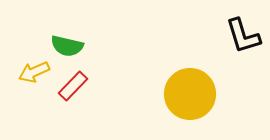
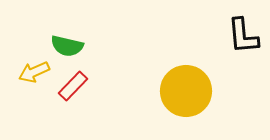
black L-shape: rotated 12 degrees clockwise
yellow circle: moved 4 px left, 3 px up
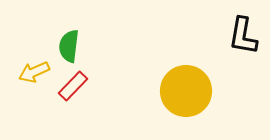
black L-shape: rotated 15 degrees clockwise
green semicircle: moved 2 px right; rotated 84 degrees clockwise
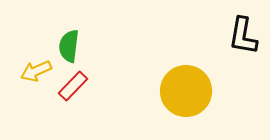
yellow arrow: moved 2 px right, 1 px up
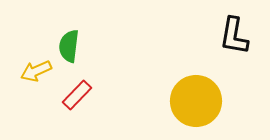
black L-shape: moved 9 px left
red rectangle: moved 4 px right, 9 px down
yellow circle: moved 10 px right, 10 px down
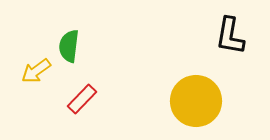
black L-shape: moved 4 px left
yellow arrow: rotated 12 degrees counterclockwise
red rectangle: moved 5 px right, 4 px down
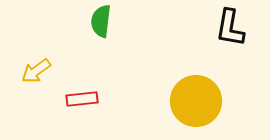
black L-shape: moved 8 px up
green semicircle: moved 32 px right, 25 px up
red rectangle: rotated 40 degrees clockwise
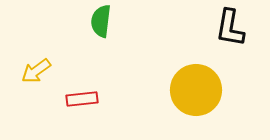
yellow circle: moved 11 px up
